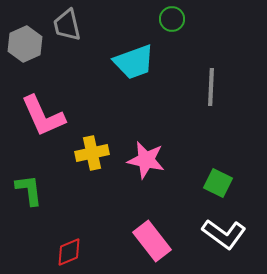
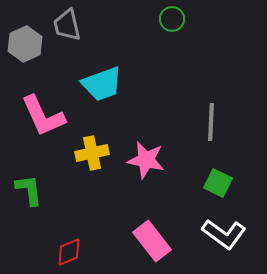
cyan trapezoid: moved 32 px left, 22 px down
gray line: moved 35 px down
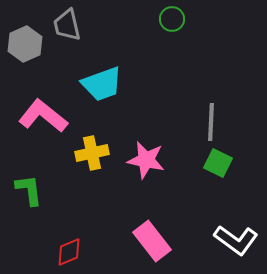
pink L-shape: rotated 153 degrees clockwise
green square: moved 20 px up
white L-shape: moved 12 px right, 6 px down
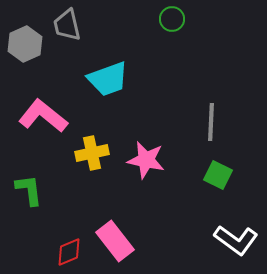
cyan trapezoid: moved 6 px right, 5 px up
green square: moved 12 px down
pink rectangle: moved 37 px left
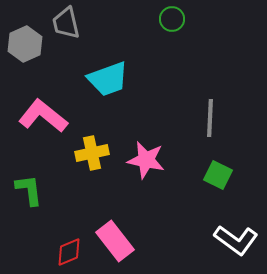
gray trapezoid: moved 1 px left, 2 px up
gray line: moved 1 px left, 4 px up
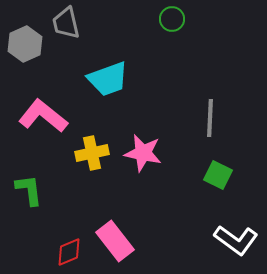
pink star: moved 3 px left, 7 px up
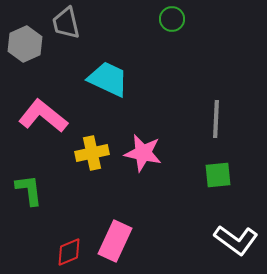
cyan trapezoid: rotated 135 degrees counterclockwise
gray line: moved 6 px right, 1 px down
green square: rotated 32 degrees counterclockwise
pink rectangle: rotated 63 degrees clockwise
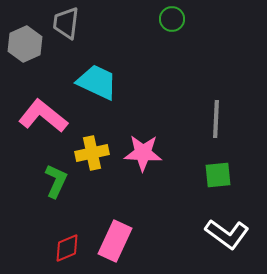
gray trapezoid: rotated 20 degrees clockwise
cyan trapezoid: moved 11 px left, 3 px down
pink star: rotated 9 degrees counterclockwise
green L-shape: moved 27 px right, 9 px up; rotated 32 degrees clockwise
white L-shape: moved 9 px left, 6 px up
red diamond: moved 2 px left, 4 px up
